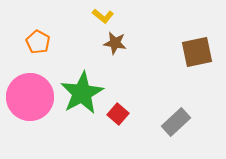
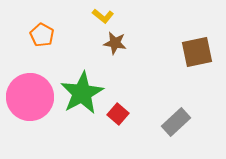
orange pentagon: moved 4 px right, 7 px up
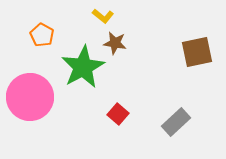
green star: moved 1 px right, 26 px up
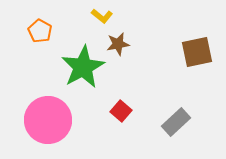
yellow L-shape: moved 1 px left
orange pentagon: moved 2 px left, 4 px up
brown star: moved 3 px right, 1 px down; rotated 20 degrees counterclockwise
pink circle: moved 18 px right, 23 px down
red square: moved 3 px right, 3 px up
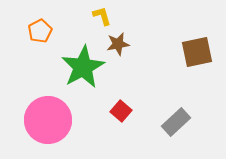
yellow L-shape: rotated 145 degrees counterclockwise
orange pentagon: rotated 15 degrees clockwise
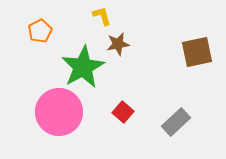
red square: moved 2 px right, 1 px down
pink circle: moved 11 px right, 8 px up
